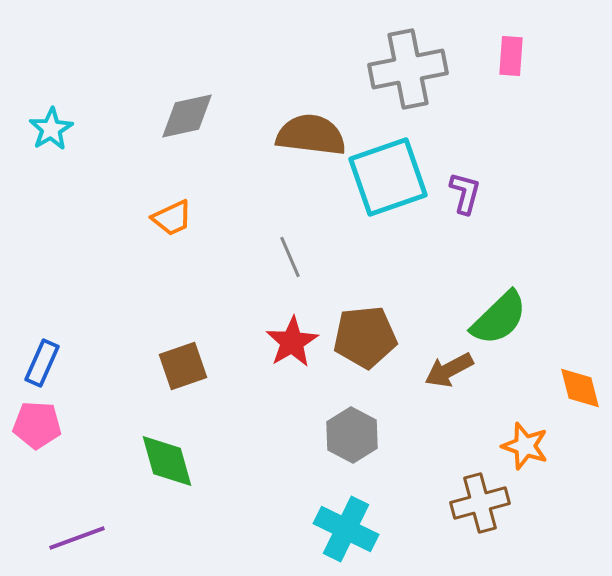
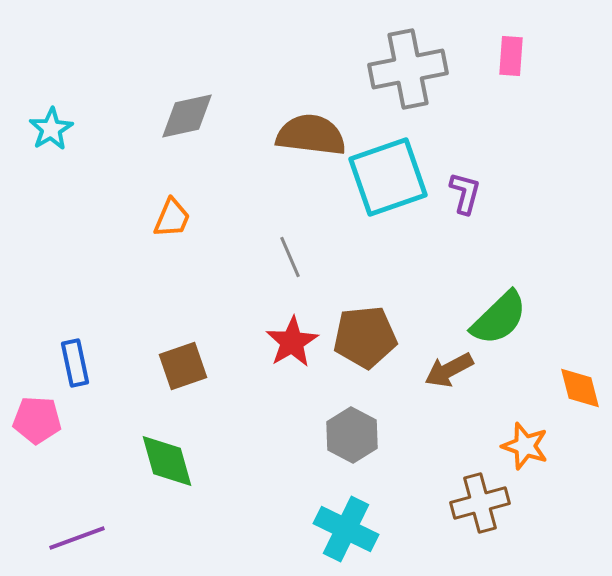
orange trapezoid: rotated 42 degrees counterclockwise
blue rectangle: moved 33 px right; rotated 36 degrees counterclockwise
pink pentagon: moved 5 px up
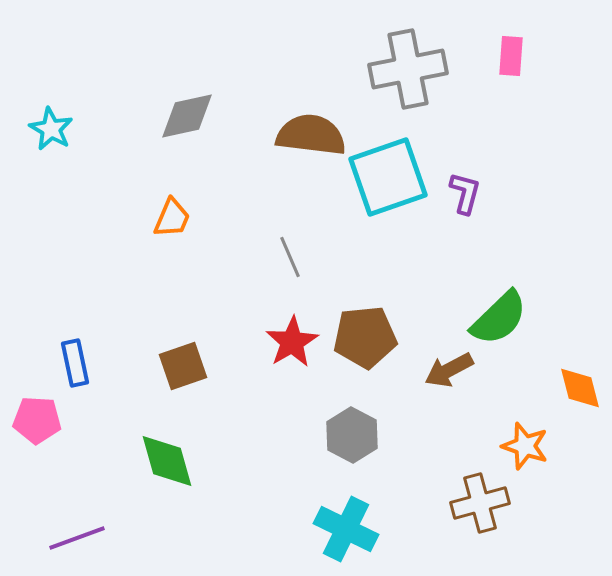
cyan star: rotated 12 degrees counterclockwise
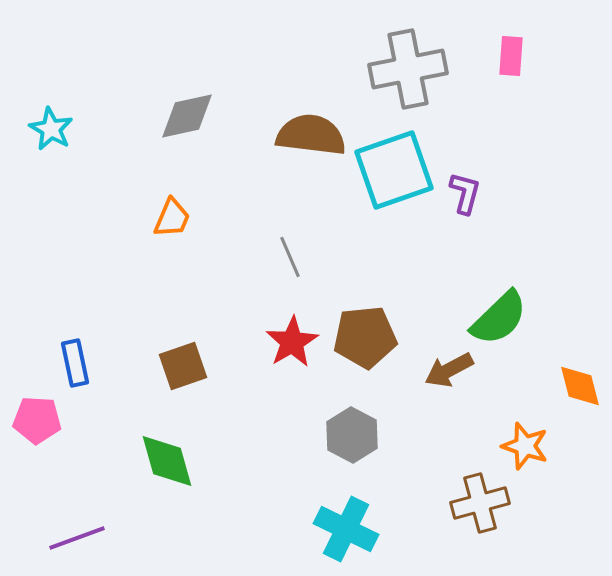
cyan square: moved 6 px right, 7 px up
orange diamond: moved 2 px up
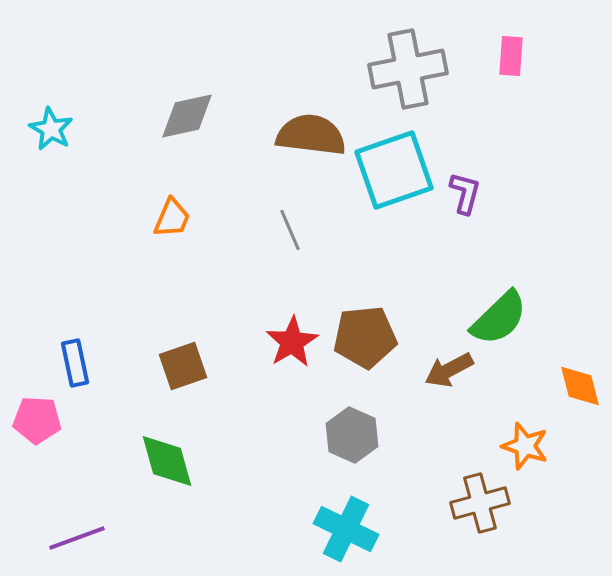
gray line: moved 27 px up
gray hexagon: rotated 4 degrees counterclockwise
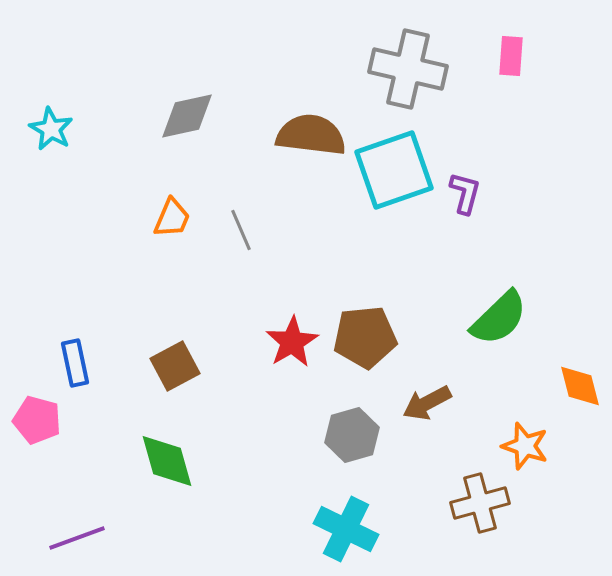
gray cross: rotated 24 degrees clockwise
gray line: moved 49 px left
brown square: moved 8 px left; rotated 9 degrees counterclockwise
brown arrow: moved 22 px left, 33 px down
pink pentagon: rotated 12 degrees clockwise
gray hexagon: rotated 20 degrees clockwise
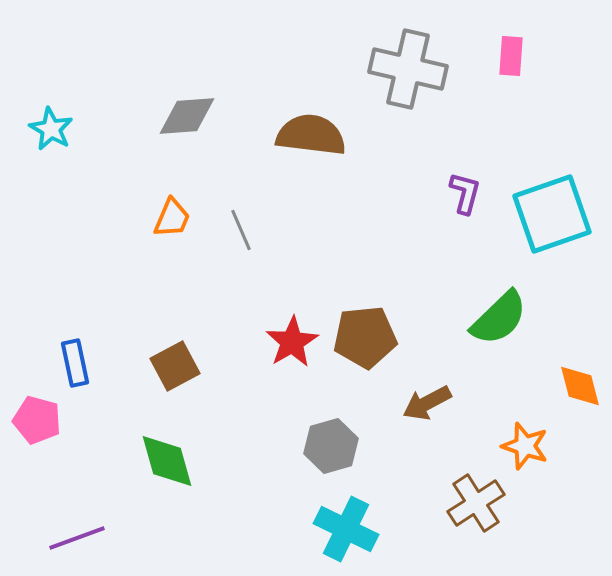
gray diamond: rotated 8 degrees clockwise
cyan square: moved 158 px right, 44 px down
gray hexagon: moved 21 px left, 11 px down
brown cross: moved 4 px left; rotated 18 degrees counterclockwise
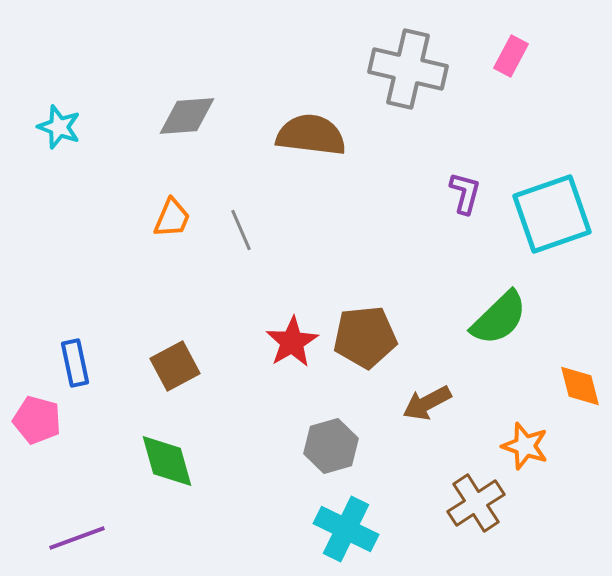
pink rectangle: rotated 24 degrees clockwise
cyan star: moved 8 px right, 2 px up; rotated 9 degrees counterclockwise
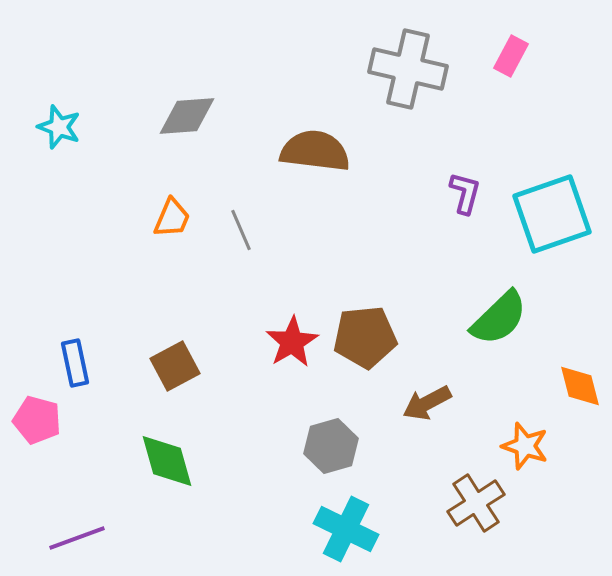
brown semicircle: moved 4 px right, 16 px down
